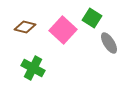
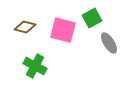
green square: rotated 30 degrees clockwise
pink square: rotated 28 degrees counterclockwise
green cross: moved 2 px right, 2 px up
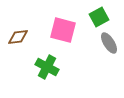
green square: moved 7 px right, 1 px up
brown diamond: moved 7 px left, 10 px down; rotated 20 degrees counterclockwise
green cross: moved 12 px right, 1 px down
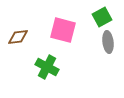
green square: moved 3 px right
gray ellipse: moved 1 px left, 1 px up; rotated 25 degrees clockwise
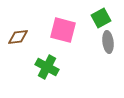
green square: moved 1 px left, 1 px down
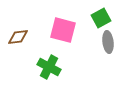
green cross: moved 2 px right
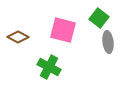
green square: moved 2 px left; rotated 24 degrees counterclockwise
brown diamond: rotated 35 degrees clockwise
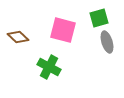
green square: rotated 36 degrees clockwise
brown diamond: rotated 15 degrees clockwise
gray ellipse: moved 1 px left; rotated 10 degrees counterclockwise
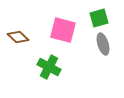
gray ellipse: moved 4 px left, 2 px down
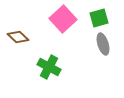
pink square: moved 11 px up; rotated 32 degrees clockwise
